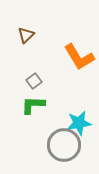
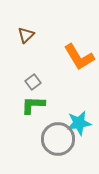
gray square: moved 1 px left, 1 px down
gray circle: moved 6 px left, 6 px up
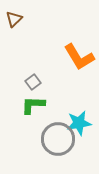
brown triangle: moved 12 px left, 16 px up
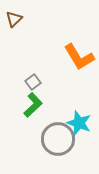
green L-shape: rotated 135 degrees clockwise
cyan star: rotated 30 degrees clockwise
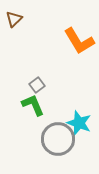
orange L-shape: moved 16 px up
gray square: moved 4 px right, 3 px down
green L-shape: rotated 70 degrees counterclockwise
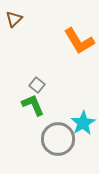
gray square: rotated 14 degrees counterclockwise
cyan star: moved 4 px right; rotated 20 degrees clockwise
